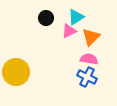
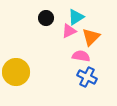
pink semicircle: moved 8 px left, 3 px up
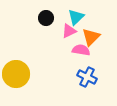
cyan triangle: rotated 12 degrees counterclockwise
pink semicircle: moved 6 px up
yellow circle: moved 2 px down
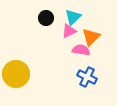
cyan triangle: moved 3 px left
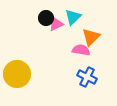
pink triangle: moved 13 px left, 7 px up
yellow circle: moved 1 px right
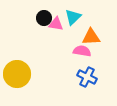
black circle: moved 2 px left
pink triangle: rotated 35 degrees clockwise
orange triangle: rotated 42 degrees clockwise
pink semicircle: moved 1 px right, 1 px down
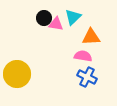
pink semicircle: moved 1 px right, 5 px down
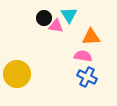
cyan triangle: moved 4 px left, 2 px up; rotated 18 degrees counterclockwise
pink triangle: moved 2 px down
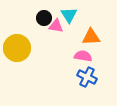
yellow circle: moved 26 px up
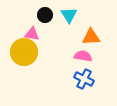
black circle: moved 1 px right, 3 px up
pink triangle: moved 24 px left, 8 px down
yellow circle: moved 7 px right, 4 px down
blue cross: moved 3 px left, 2 px down
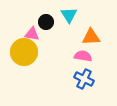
black circle: moved 1 px right, 7 px down
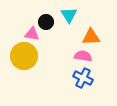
yellow circle: moved 4 px down
blue cross: moved 1 px left, 1 px up
